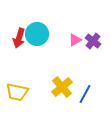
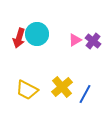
yellow trapezoid: moved 10 px right, 2 px up; rotated 15 degrees clockwise
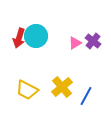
cyan circle: moved 1 px left, 2 px down
pink triangle: moved 3 px down
blue line: moved 1 px right, 2 px down
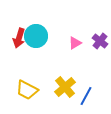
purple cross: moved 7 px right
yellow cross: moved 3 px right
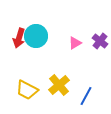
yellow cross: moved 6 px left, 2 px up
